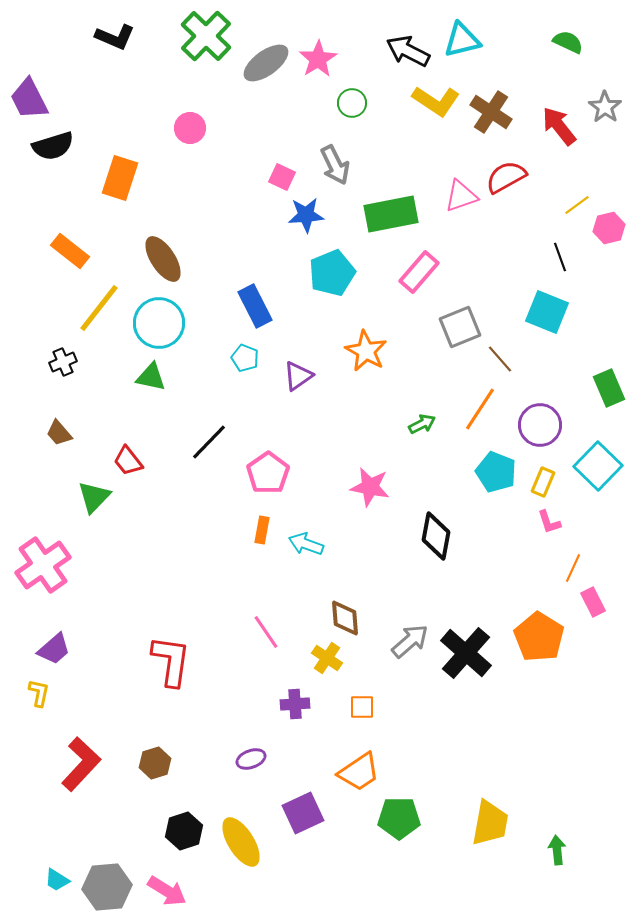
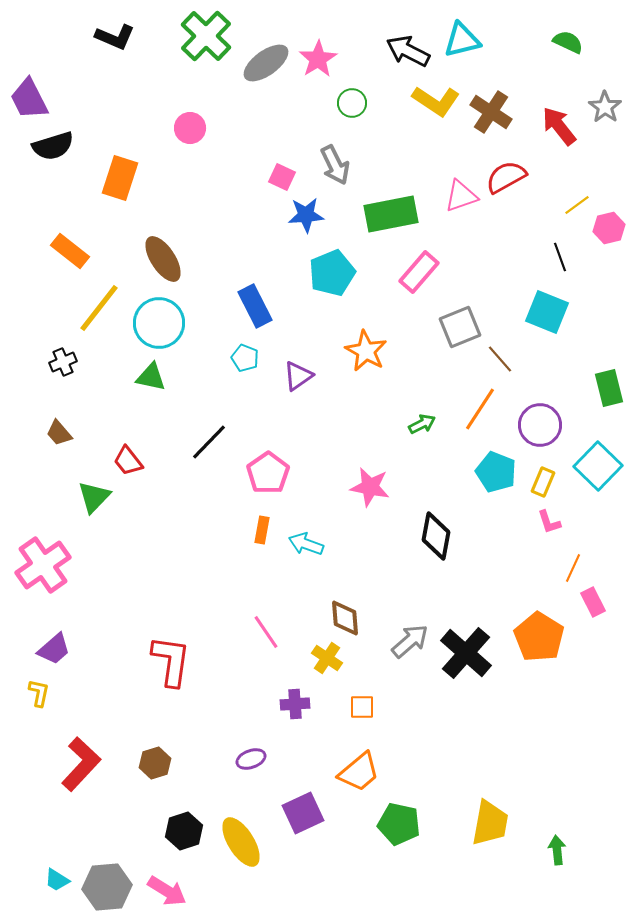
green rectangle at (609, 388): rotated 9 degrees clockwise
orange trapezoid at (359, 772): rotated 6 degrees counterclockwise
green pentagon at (399, 818): moved 6 px down; rotated 12 degrees clockwise
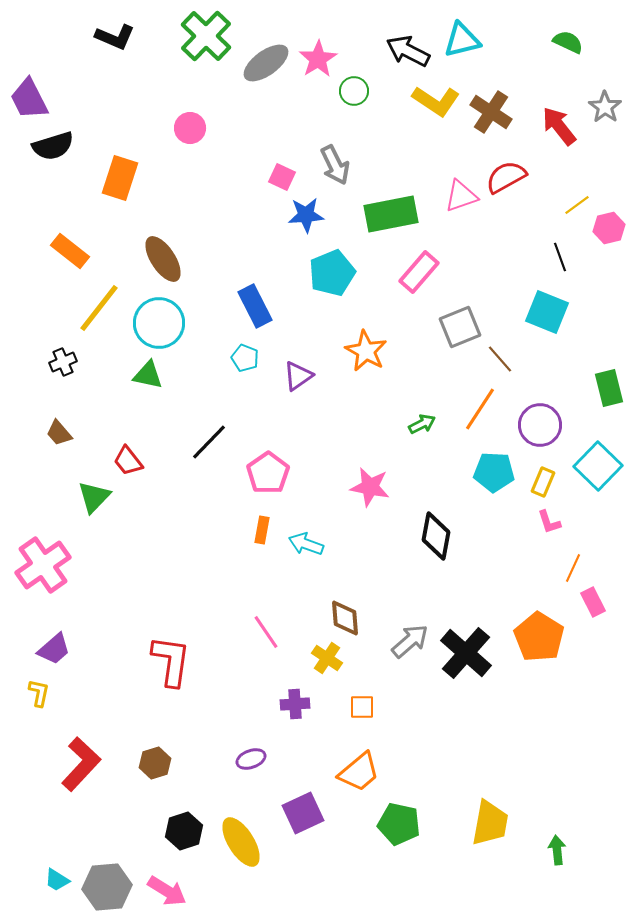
green circle at (352, 103): moved 2 px right, 12 px up
green triangle at (151, 377): moved 3 px left, 2 px up
cyan pentagon at (496, 472): moved 2 px left; rotated 18 degrees counterclockwise
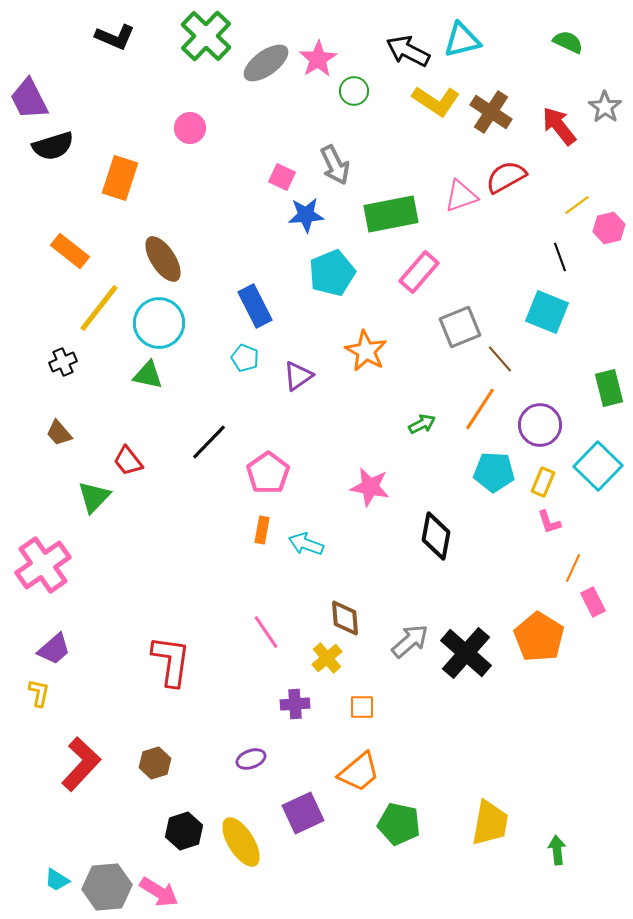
yellow cross at (327, 658): rotated 16 degrees clockwise
pink arrow at (167, 891): moved 8 px left, 1 px down
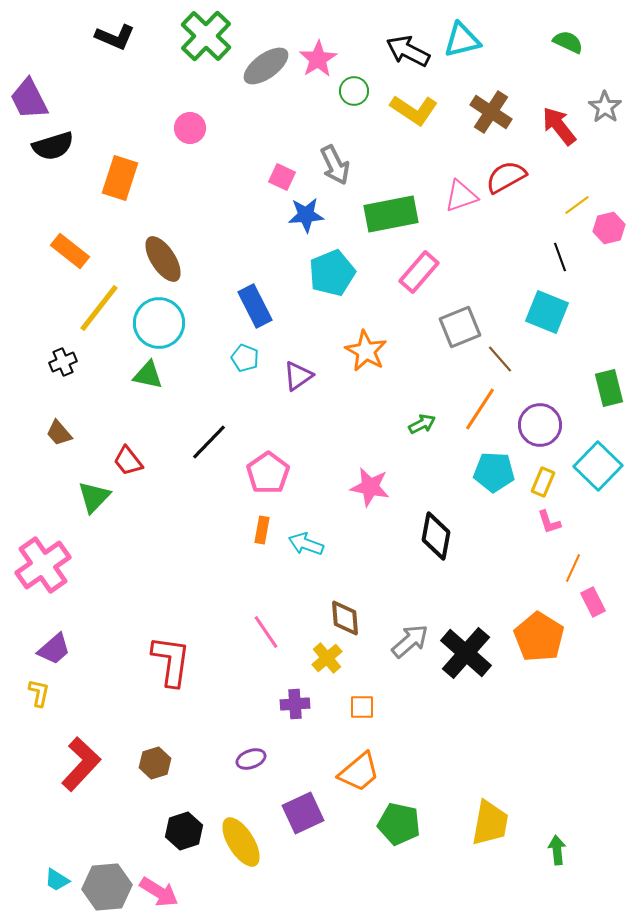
gray ellipse at (266, 63): moved 3 px down
yellow L-shape at (436, 101): moved 22 px left, 9 px down
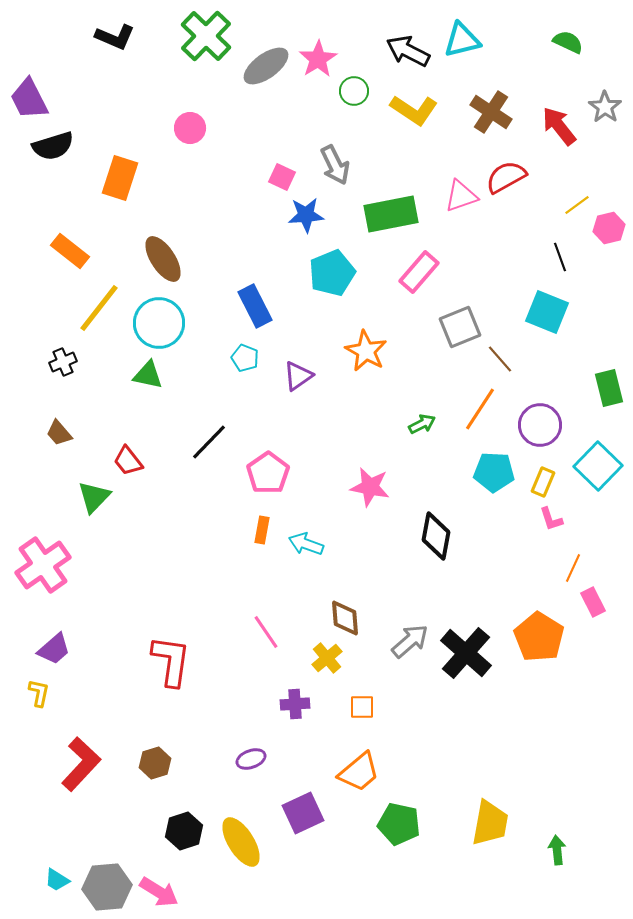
pink L-shape at (549, 522): moved 2 px right, 3 px up
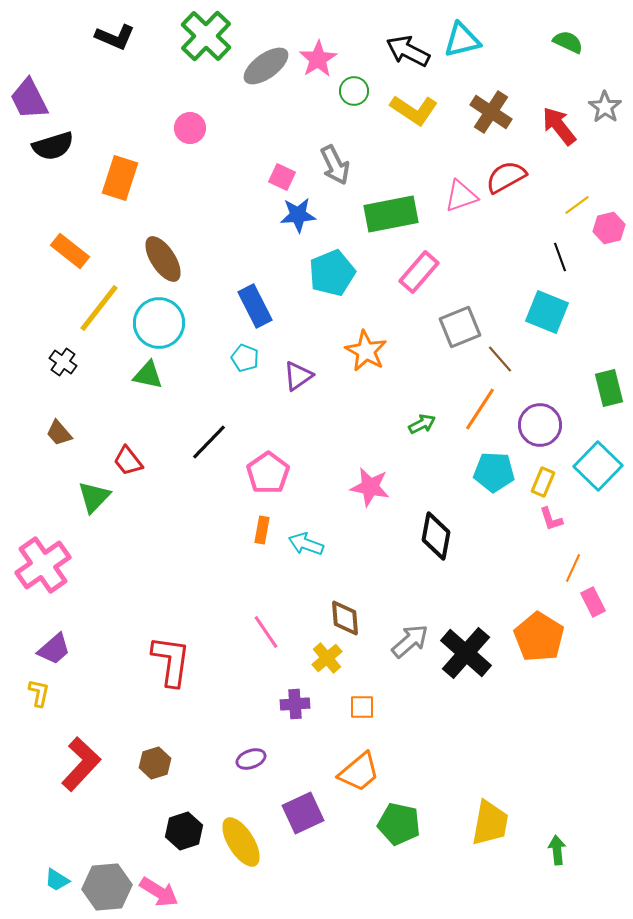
blue star at (306, 215): moved 8 px left
black cross at (63, 362): rotated 32 degrees counterclockwise
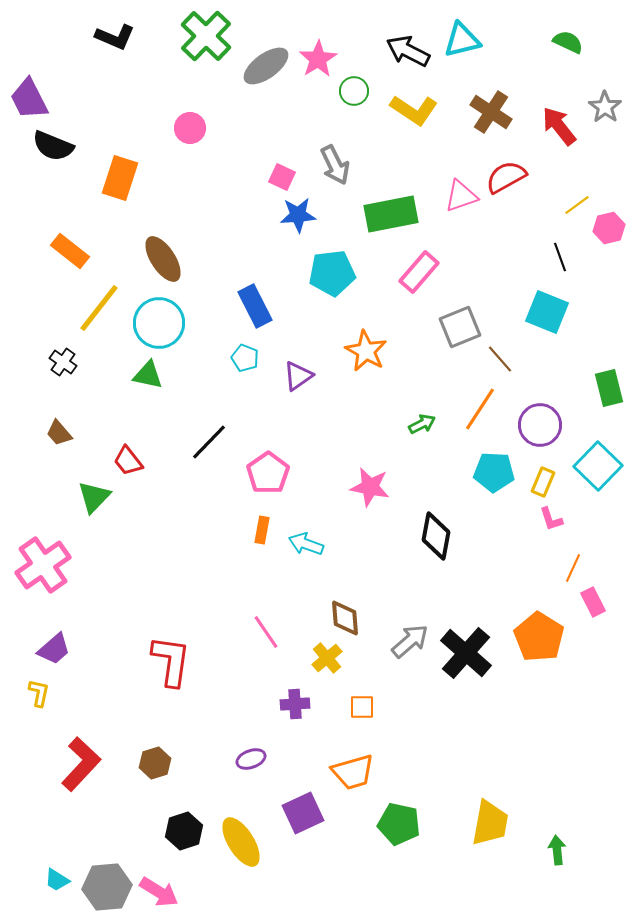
black semicircle at (53, 146): rotated 39 degrees clockwise
cyan pentagon at (332, 273): rotated 15 degrees clockwise
orange trapezoid at (359, 772): moved 6 px left; rotated 24 degrees clockwise
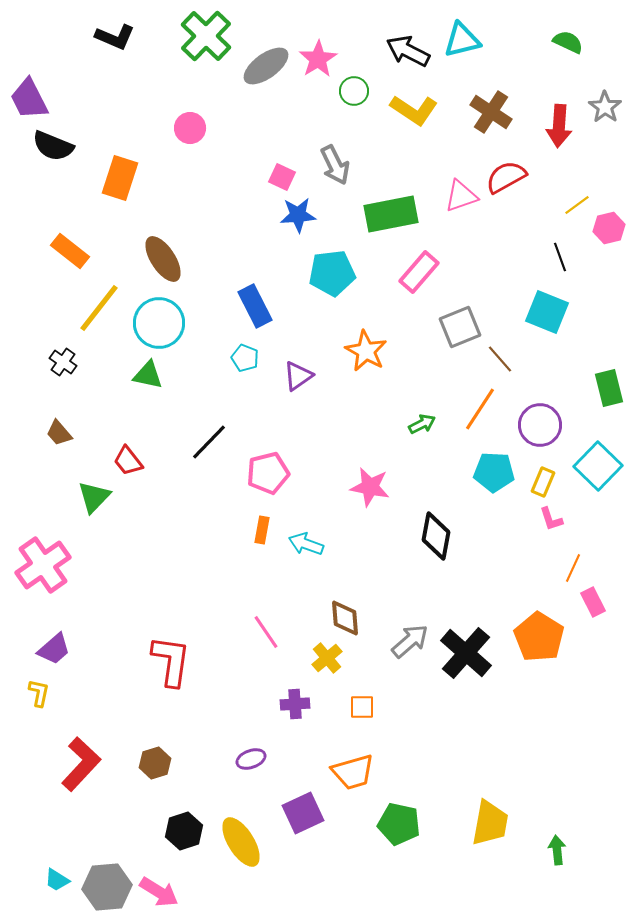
red arrow at (559, 126): rotated 138 degrees counterclockwise
pink pentagon at (268, 473): rotated 21 degrees clockwise
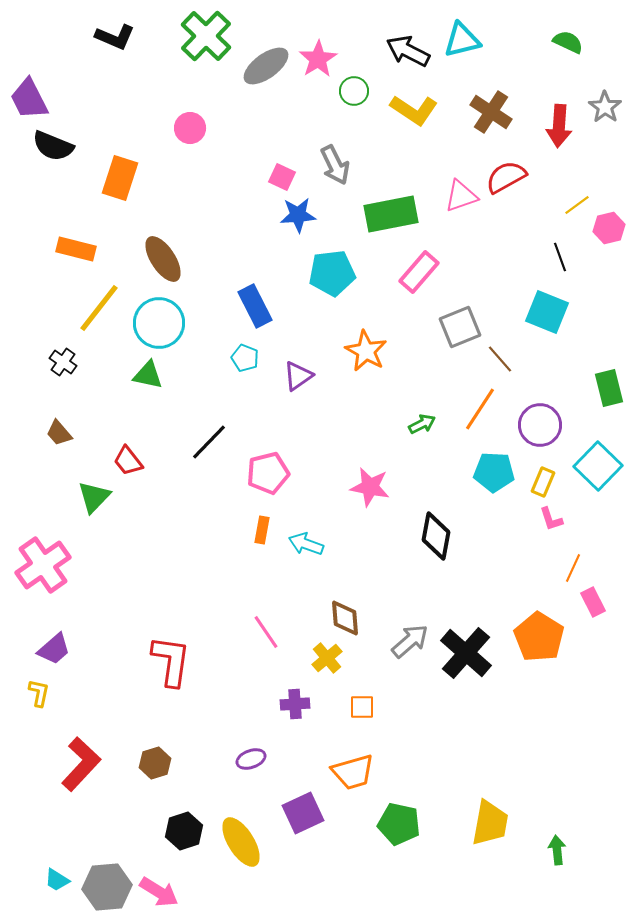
orange rectangle at (70, 251): moved 6 px right, 2 px up; rotated 24 degrees counterclockwise
